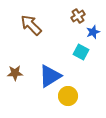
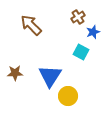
brown cross: moved 1 px down
blue triangle: rotated 25 degrees counterclockwise
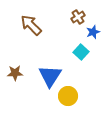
cyan square: rotated 14 degrees clockwise
